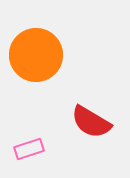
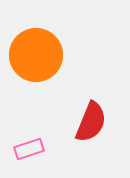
red semicircle: rotated 99 degrees counterclockwise
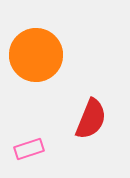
red semicircle: moved 3 px up
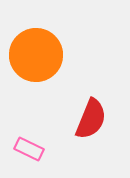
pink rectangle: rotated 44 degrees clockwise
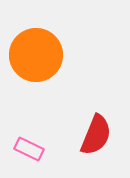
red semicircle: moved 5 px right, 16 px down
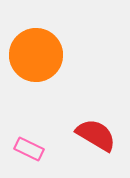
red semicircle: rotated 81 degrees counterclockwise
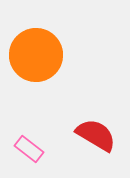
pink rectangle: rotated 12 degrees clockwise
